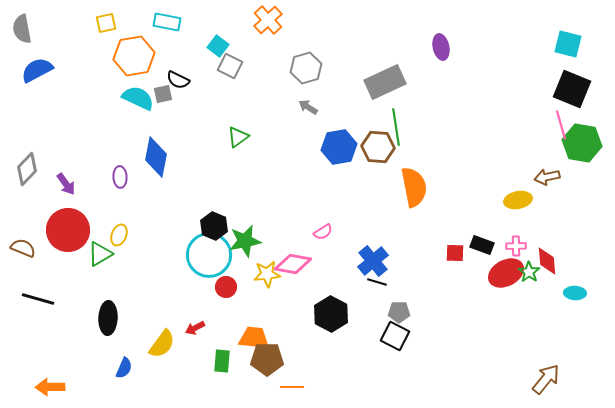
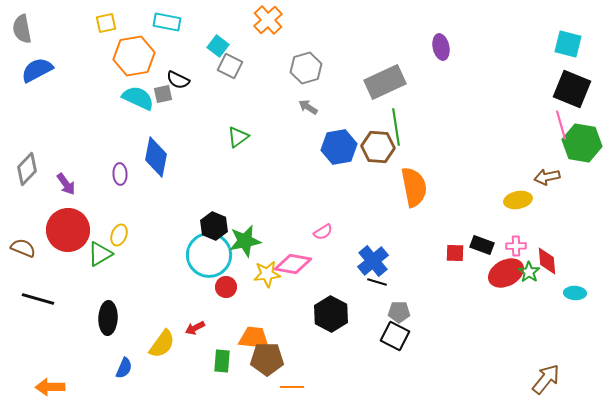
purple ellipse at (120, 177): moved 3 px up
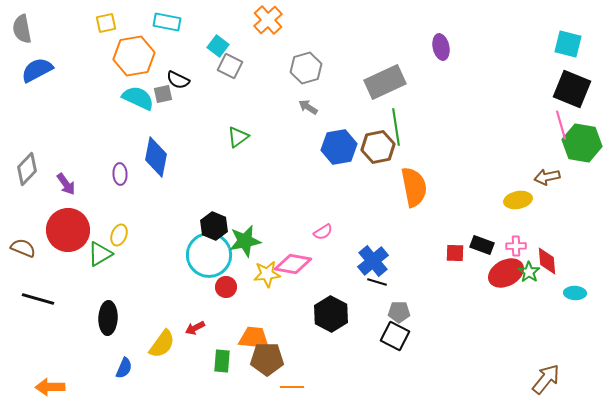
brown hexagon at (378, 147): rotated 16 degrees counterclockwise
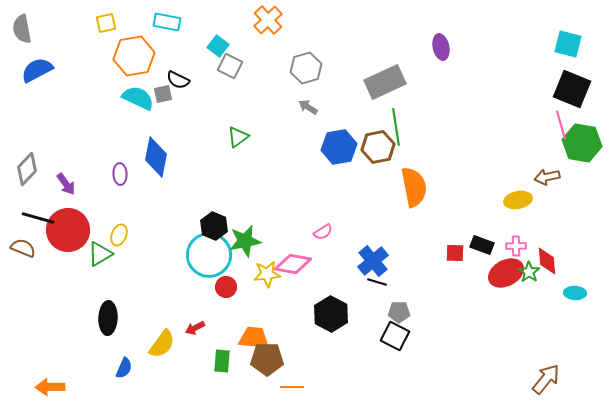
black line at (38, 299): moved 81 px up
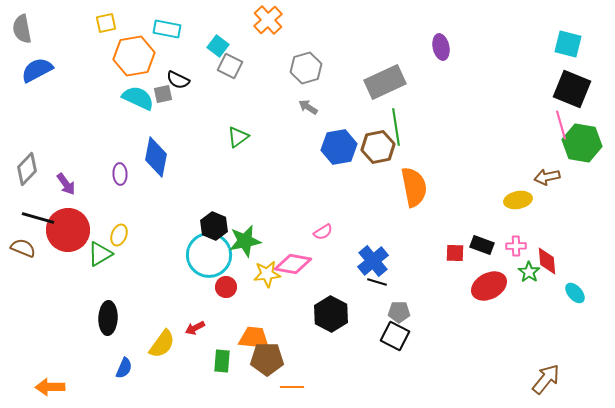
cyan rectangle at (167, 22): moved 7 px down
red ellipse at (506, 273): moved 17 px left, 13 px down
cyan ellipse at (575, 293): rotated 45 degrees clockwise
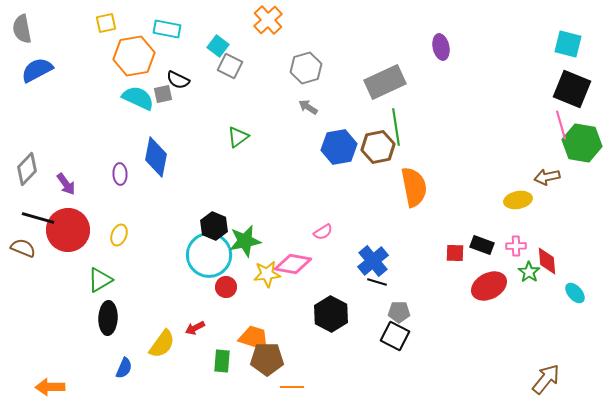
green triangle at (100, 254): moved 26 px down
orange trapezoid at (254, 338): rotated 12 degrees clockwise
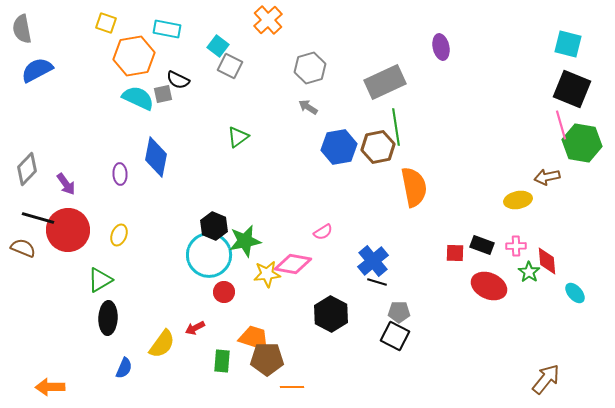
yellow square at (106, 23): rotated 30 degrees clockwise
gray hexagon at (306, 68): moved 4 px right
red ellipse at (489, 286): rotated 52 degrees clockwise
red circle at (226, 287): moved 2 px left, 5 px down
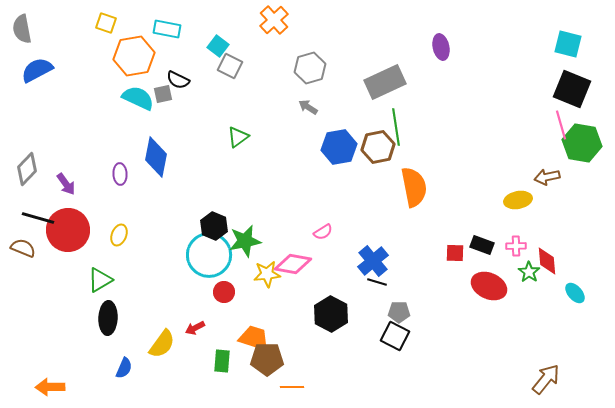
orange cross at (268, 20): moved 6 px right
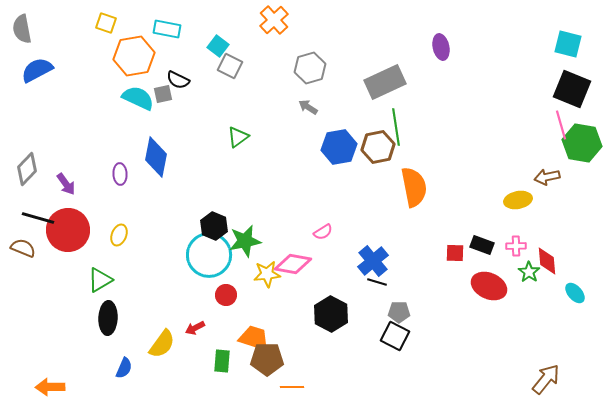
red circle at (224, 292): moved 2 px right, 3 px down
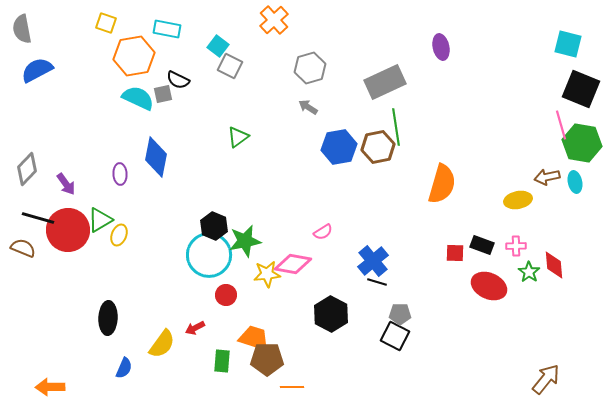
black square at (572, 89): moved 9 px right
orange semicircle at (414, 187): moved 28 px right, 3 px up; rotated 27 degrees clockwise
red diamond at (547, 261): moved 7 px right, 4 px down
green triangle at (100, 280): moved 60 px up
cyan ellipse at (575, 293): moved 111 px up; rotated 30 degrees clockwise
gray pentagon at (399, 312): moved 1 px right, 2 px down
